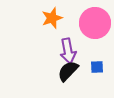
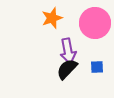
black semicircle: moved 1 px left, 2 px up
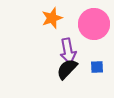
pink circle: moved 1 px left, 1 px down
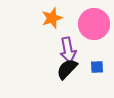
purple arrow: moved 1 px up
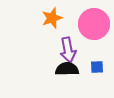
black semicircle: rotated 45 degrees clockwise
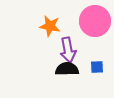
orange star: moved 2 px left, 8 px down; rotated 30 degrees clockwise
pink circle: moved 1 px right, 3 px up
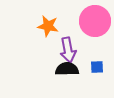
orange star: moved 2 px left
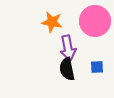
orange star: moved 4 px right, 4 px up
purple arrow: moved 2 px up
black semicircle: rotated 100 degrees counterclockwise
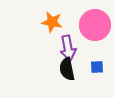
pink circle: moved 4 px down
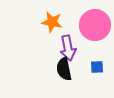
black semicircle: moved 3 px left
